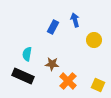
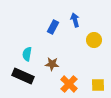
orange cross: moved 1 px right, 3 px down
yellow square: rotated 24 degrees counterclockwise
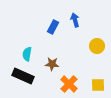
yellow circle: moved 3 px right, 6 px down
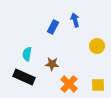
black rectangle: moved 1 px right, 1 px down
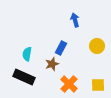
blue rectangle: moved 8 px right, 21 px down
brown star: rotated 24 degrees counterclockwise
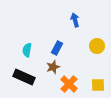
blue rectangle: moved 4 px left
cyan semicircle: moved 4 px up
brown star: moved 1 px right, 3 px down
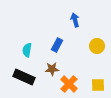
blue rectangle: moved 3 px up
brown star: moved 1 px left, 2 px down; rotated 16 degrees clockwise
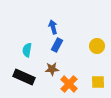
blue arrow: moved 22 px left, 7 px down
yellow square: moved 3 px up
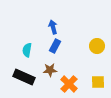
blue rectangle: moved 2 px left, 1 px down
brown star: moved 2 px left, 1 px down
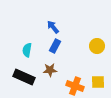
blue arrow: rotated 24 degrees counterclockwise
orange cross: moved 6 px right, 2 px down; rotated 24 degrees counterclockwise
